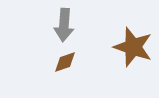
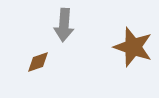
brown diamond: moved 27 px left
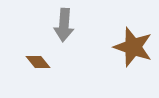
brown diamond: rotated 70 degrees clockwise
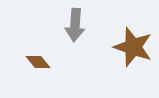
gray arrow: moved 11 px right
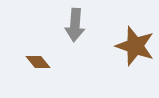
brown star: moved 2 px right, 1 px up
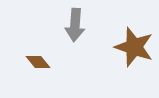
brown star: moved 1 px left, 1 px down
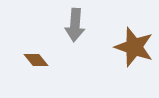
brown diamond: moved 2 px left, 2 px up
